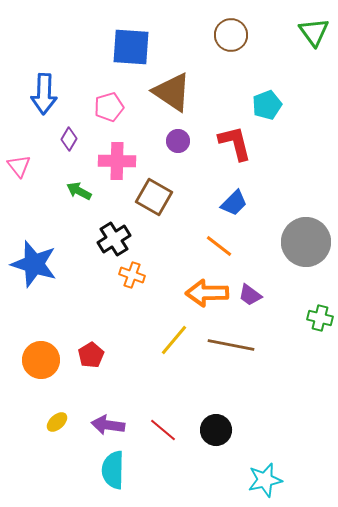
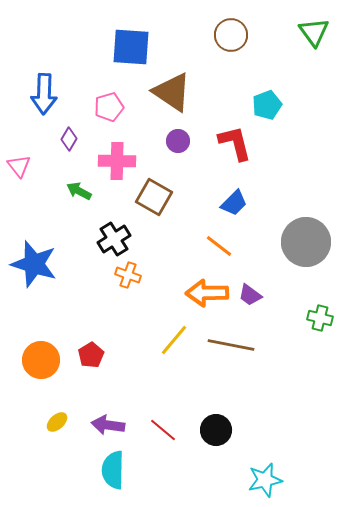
orange cross: moved 4 px left
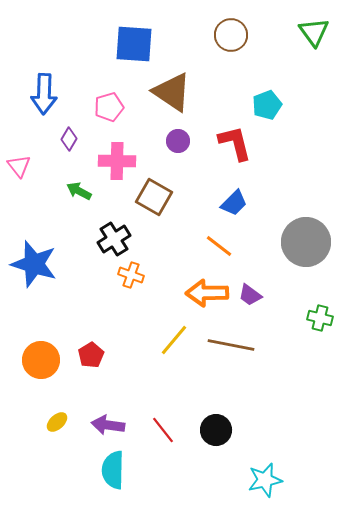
blue square: moved 3 px right, 3 px up
orange cross: moved 3 px right
red line: rotated 12 degrees clockwise
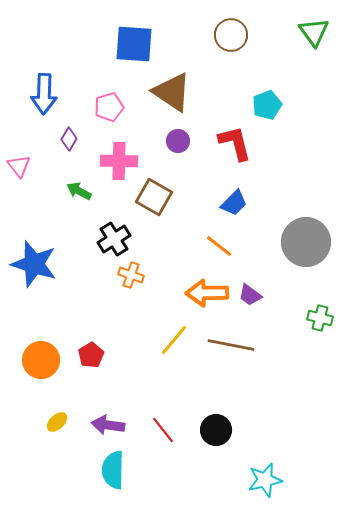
pink cross: moved 2 px right
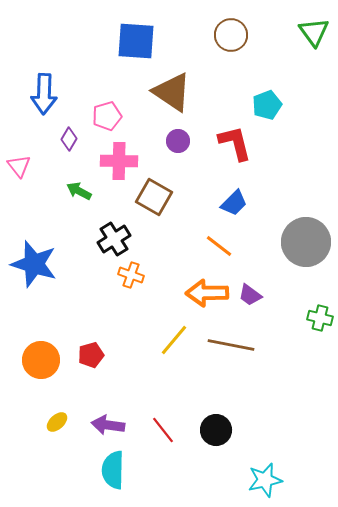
blue square: moved 2 px right, 3 px up
pink pentagon: moved 2 px left, 9 px down
red pentagon: rotated 15 degrees clockwise
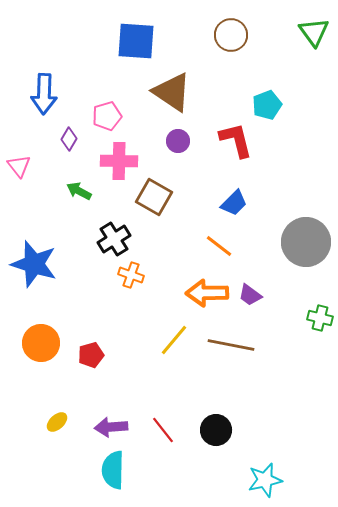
red L-shape: moved 1 px right, 3 px up
orange circle: moved 17 px up
purple arrow: moved 3 px right, 2 px down; rotated 12 degrees counterclockwise
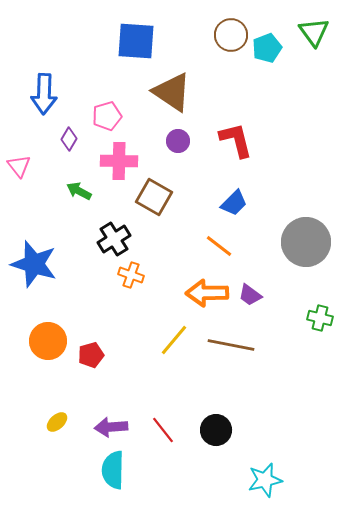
cyan pentagon: moved 57 px up
orange circle: moved 7 px right, 2 px up
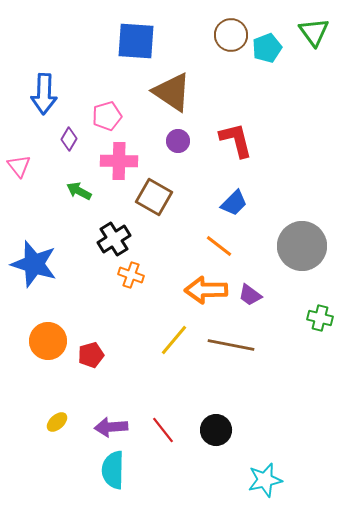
gray circle: moved 4 px left, 4 px down
orange arrow: moved 1 px left, 3 px up
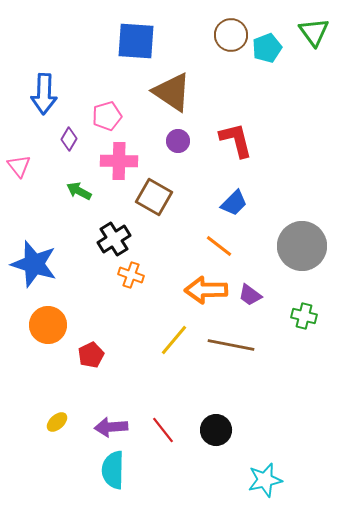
green cross: moved 16 px left, 2 px up
orange circle: moved 16 px up
red pentagon: rotated 10 degrees counterclockwise
